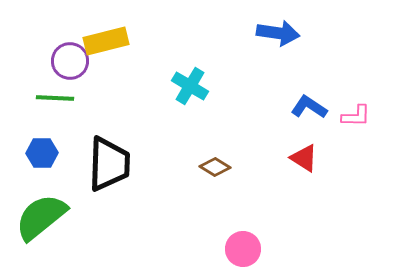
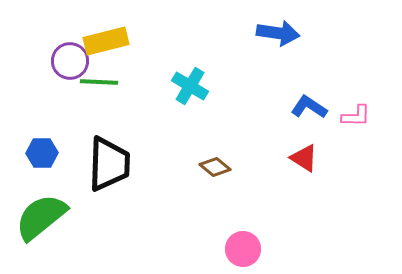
green line: moved 44 px right, 16 px up
brown diamond: rotated 8 degrees clockwise
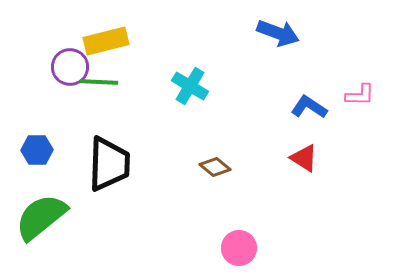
blue arrow: rotated 12 degrees clockwise
purple circle: moved 6 px down
pink L-shape: moved 4 px right, 21 px up
blue hexagon: moved 5 px left, 3 px up
pink circle: moved 4 px left, 1 px up
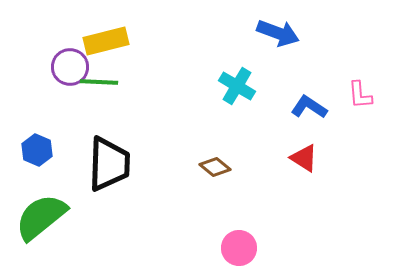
cyan cross: moved 47 px right
pink L-shape: rotated 84 degrees clockwise
blue hexagon: rotated 24 degrees clockwise
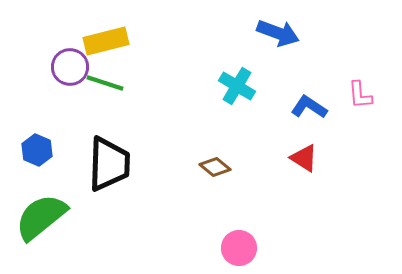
green line: moved 6 px right, 1 px down; rotated 15 degrees clockwise
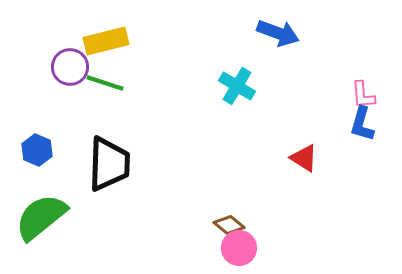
pink L-shape: moved 3 px right
blue L-shape: moved 53 px right, 17 px down; rotated 108 degrees counterclockwise
brown diamond: moved 14 px right, 58 px down
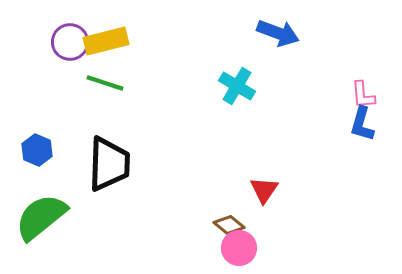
purple circle: moved 25 px up
red triangle: moved 40 px left, 32 px down; rotated 32 degrees clockwise
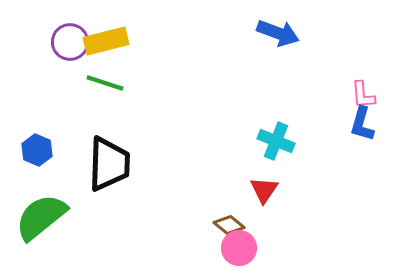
cyan cross: moved 39 px right, 55 px down; rotated 9 degrees counterclockwise
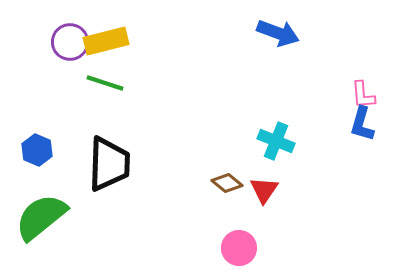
brown diamond: moved 2 px left, 42 px up
